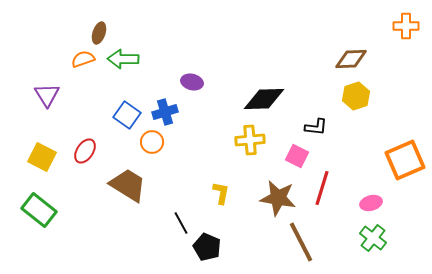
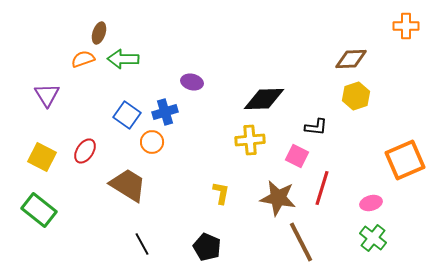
black line: moved 39 px left, 21 px down
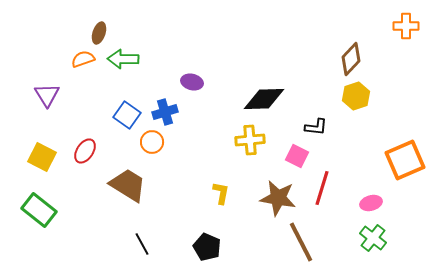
brown diamond: rotated 44 degrees counterclockwise
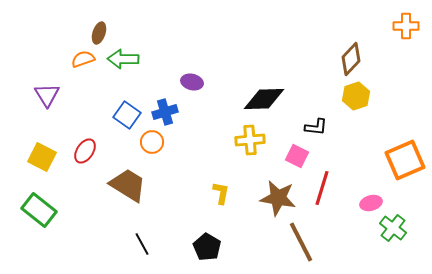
green cross: moved 20 px right, 10 px up
black pentagon: rotated 8 degrees clockwise
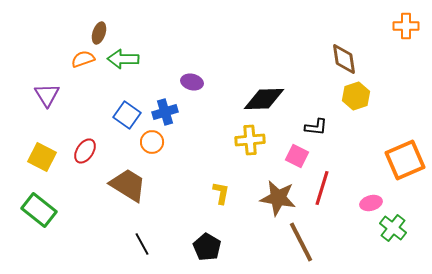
brown diamond: moved 7 px left; rotated 52 degrees counterclockwise
